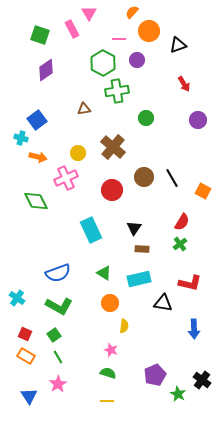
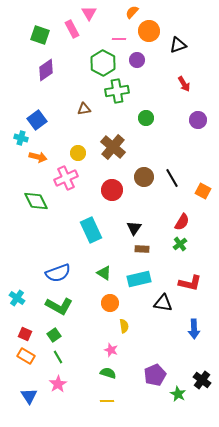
yellow semicircle at (124, 326): rotated 16 degrees counterclockwise
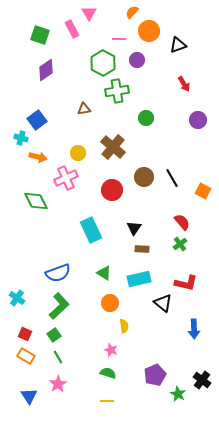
red semicircle at (182, 222): rotated 72 degrees counterclockwise
red L-shape at (190, 283): moved 4 px left
black triangle at (163, 303): rotated 30 degrees clockwise
green L-shape at (59, 306): rotated 72 degrees counterclockwise
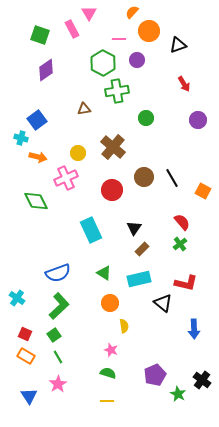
brown rectangle at (142, 249): rotated 48 degrees counterclockwise
